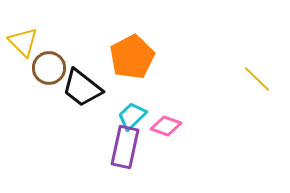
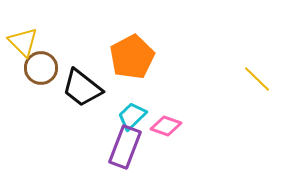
brown circle: moved 8 px left
purple rectangle: rotated 9 degrees clockwise
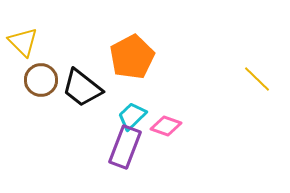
brown circle: moved 12 px down
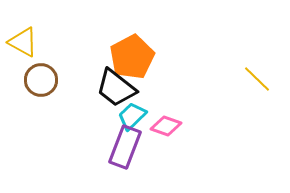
yellow triangle: rotated 16 degrees counterclockwise
black trapezoid: moved 34 px right
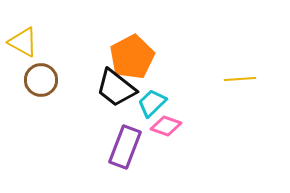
yellow line: moved 17 px left; rotated 48 degrees counterclockwise
cyan trapezoid: moved 20 px right, 13 px up
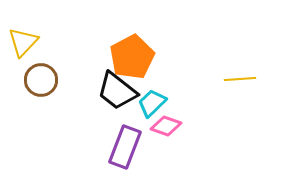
yellow triangle: rotated 44 degrees clockwise
black trapezoid: moved 1 px right, 3 px down
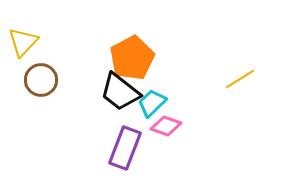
orange pentagon: moved 1 px down
yellow line: rotated 28 degrees counterclockwise
black trapezoid: moved 3 px right, 1 px down
purple rectangle: moved 1 px down
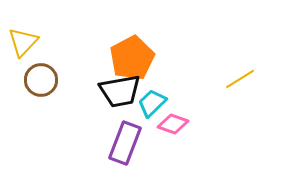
black trapezoid: moved 1 px up; rotated 48 degrees counterclockwise
pink diamond: moved 7 px right, 2 px up
purple rectangle: moved 5 px up
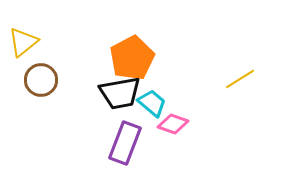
yellow triangle: rotated 8 degrees clockwise
black trapezoid: moved 2 px down
cyan trapezoid: rotated 84 degrees clockwise
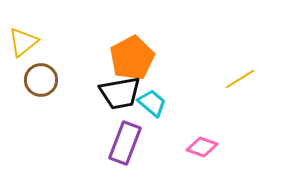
pink diamond: moved 29 px right, 23 px down
